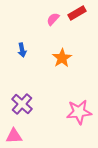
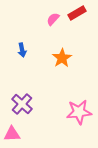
pink triangle: moved 2 px left, 2 px up
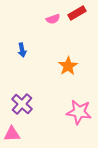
pink semicircle: rotated 152 degrees counterclockwise
orange star: moved 6 px right, 8 px down
pink star: rotated 15 degrees clockwise
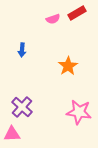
blue arrow: rotated 16 degrees clockwise
purple cross: moved 3 px down
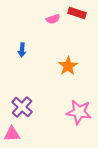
red rectangle: rotated 48 degrees clockwise
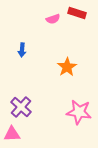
orange star: moved 1 px left, 1 px down
purple cross: moved 1 px left
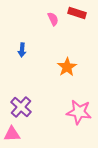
pink semicircle: rotated 96 degrees counterclockwise
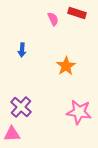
orange star: moved 1 px left, 1 px up
